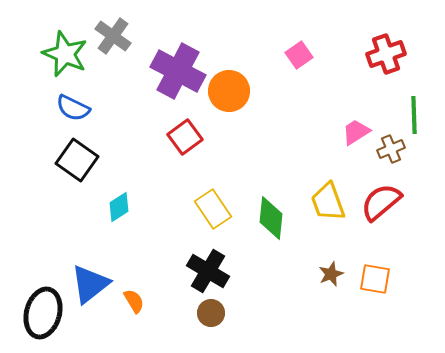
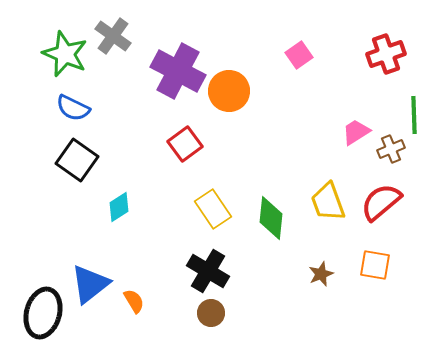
red square: moved 7 px down
brown star: moved 10 px left
orange square: moved 14 px up
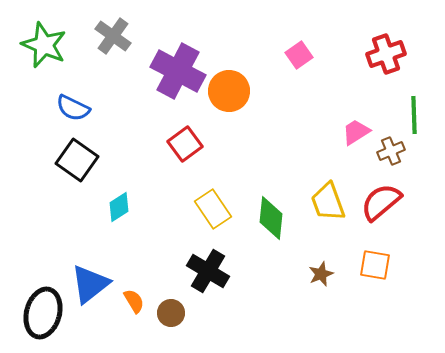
green star: moved 21 px left, 9 px up
brown cross: moved 2 px down
brown circle: moved 40 px left
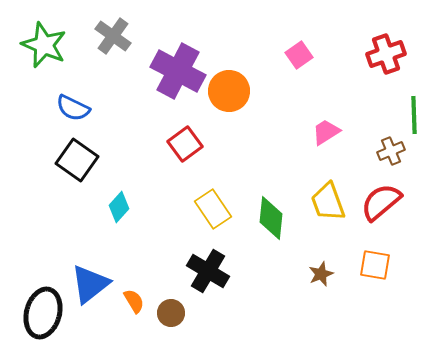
pink trapezoid: moved 30 px left
cyan diamond: rotated 16 degrees counterclockwise
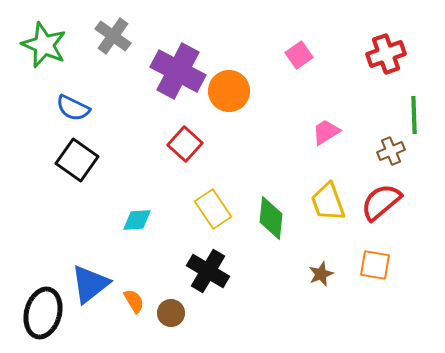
red square: rotated 12 degrees counterclockwise
cyan diamond: moved 18 px right, 13 px down; rotated 44 degrees clockwise
